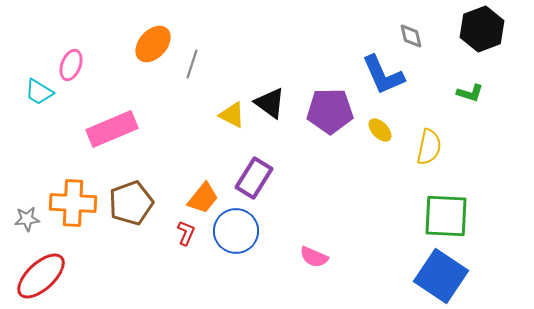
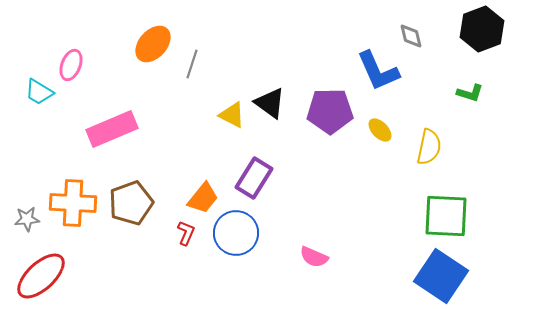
blue L-shape: moved 5 px left, 4 px up
blue circle: moved 2 px down
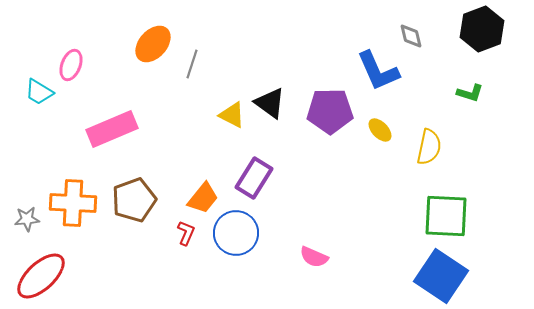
brown pentagon: moved 3 px right, 3 px up
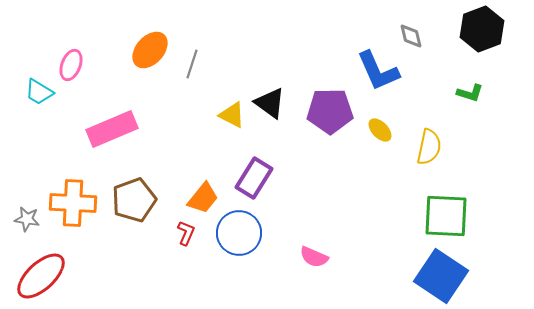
orange ellipse: moved 3 px left, 6 px down
gray star: rotated 15 degrees clockwise
blue circle: moved 3 px right
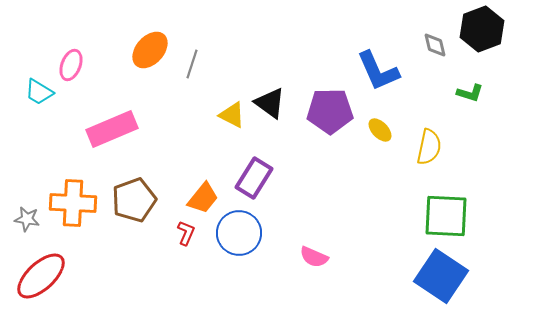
gray diamond: moved 24 px right, 9 px down
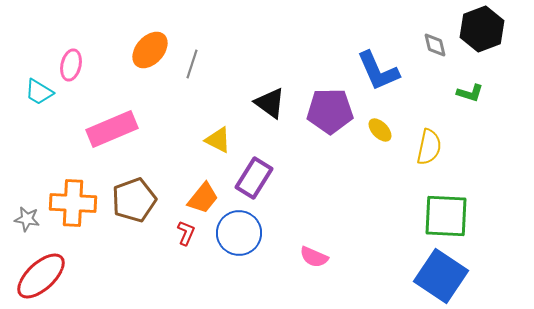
pink ellipse: rotated 8 degrees counterclockwise
yellow triangle: moved 14 px left, 25 px down
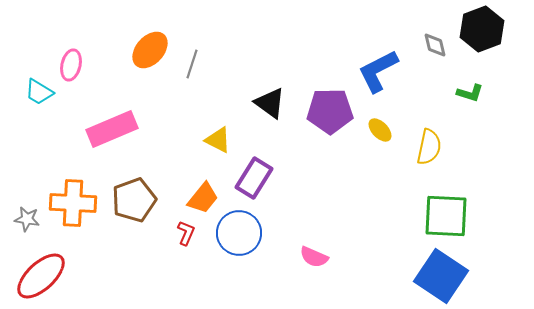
blue L-shape: rotated 87 degrees clockwise
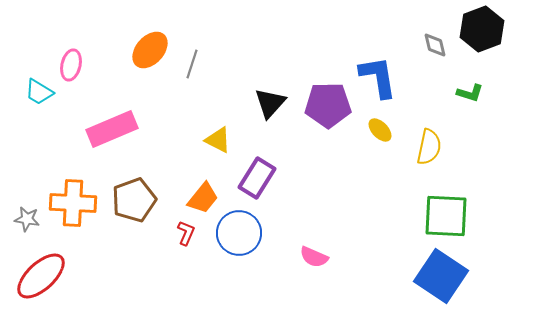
blue L-shape: moved 6 px down; rotated 108 degrees clockwise
black triangle: rotated 36 degrees clockwise
purple pentagon: moved 2 px left, 6 px up
purple rectangle: moved 3 px right
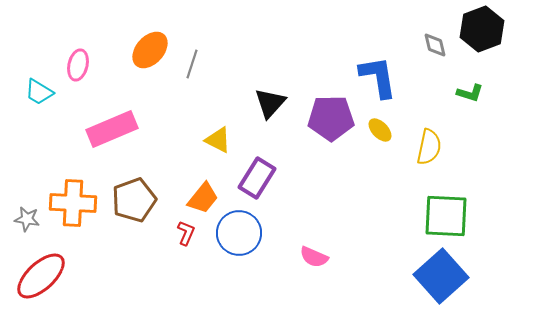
pink ellipse: moved 7 px right
purple pentagon: moved 3 px right, 13 px down
blue square: rotated 14 degrees clockwise
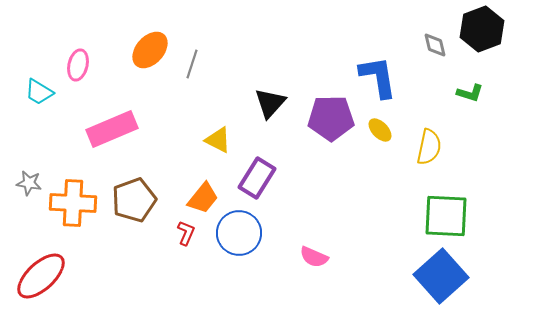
gray star: moved 2 px right, 36 px up
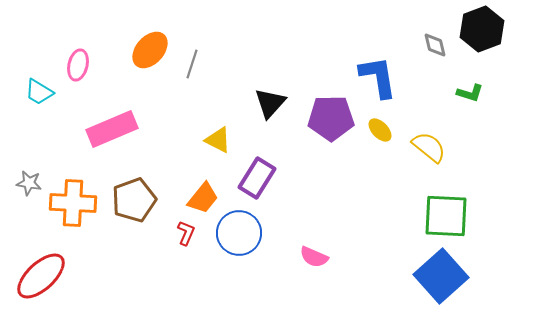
yellow semicircle: rotated 63 degrees counterclockwise
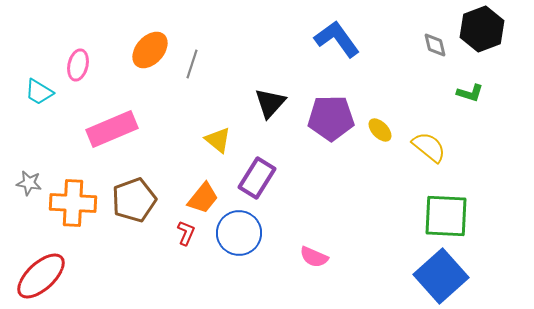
blue L-shape: moved 41 px left, 38 px up; rotated 27 degrees counterclockwise
yellow triangle: rotated 12 degrees clockwise
